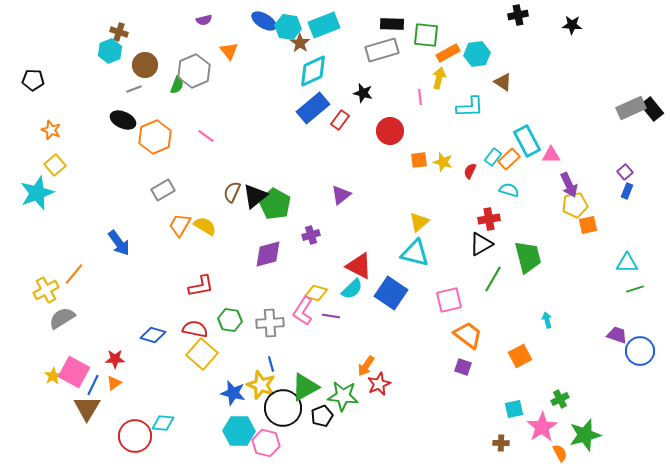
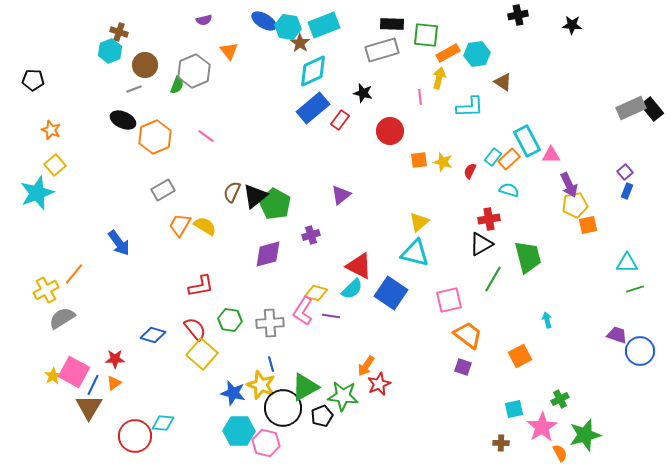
red semicircle at (195, 329): rotated 40 degrees clockwise
brown triangle at (87, 408): moved 2 px right, 1 px up
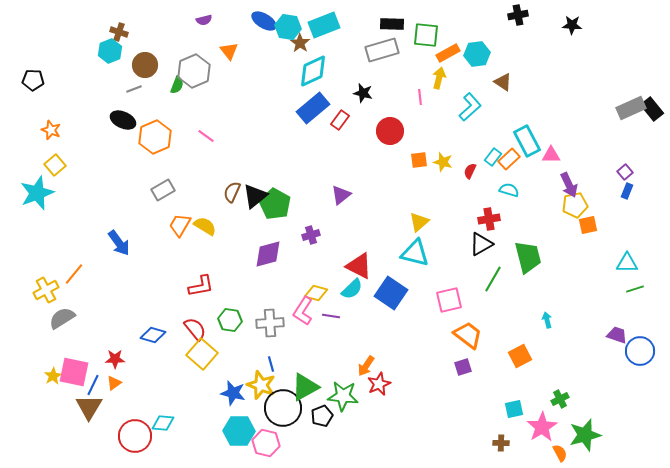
cyan L-shape at (470, 107): rotated 40 degrees counterclockwise
purple square at (463, 367): rotated 36 degrees counterclockwise
pink square at (74, 372): rotated 16 degrees counterclockwise
